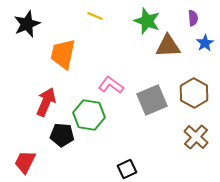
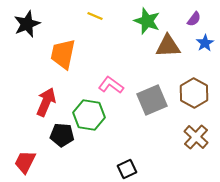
purple semicircle: moved 1 px right, 1 px down; rotated 42 degrees clockwise
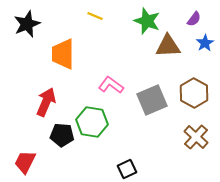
orange trapezoid: rotated 12 degrees counterclockwise
green hexagon: moved 3 px right, 7 px down
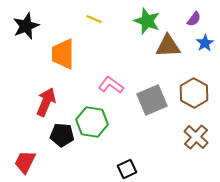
yellow line: moved 1 px left, 3 px down
black star: moved 1 px left, 2 px down
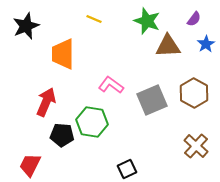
blue star: moved 1 px right, 1 px down
brown cross: moved 9 px down
red trapezoid: moved 5 px right, 3 px down
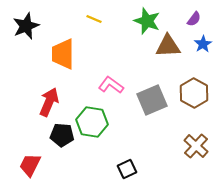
blue star: moved 3 px left
red arrow: moved 3 px right
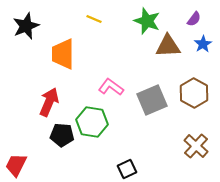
pink L-shape: moved 2 px down
red trapezoid: moved 14 px left
